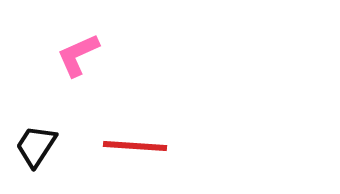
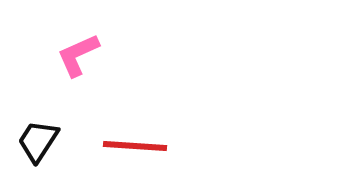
black trapezoid: moved 2 px right, 5 px up
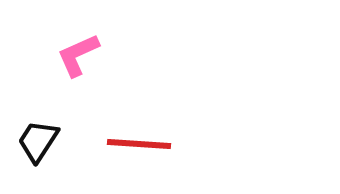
red line: moved 4 px right, 2 px up
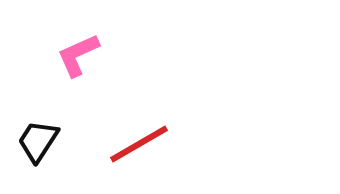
red line: rotated 34 degrees counterclockwise
